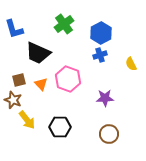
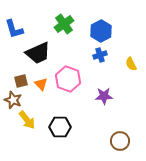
blue hexagon: moved 2 px up
black trapezoid: rotated 48 degrees counterclockwise
brown square: moved 2 px right, 1 px down
purple star: moved 1 px left, 2 px up
brown circle: moved 11 px right, 7 px down
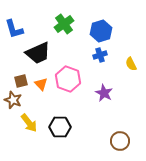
blue hexagon: rotated 10 degrees clockwise
purple star: moved 3 px up; rotated 30 degrees clockwise
yellow arrow: moved 2 px right, 3 px down
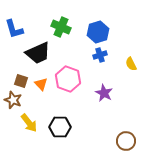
green cross: moved 3 px left, 3 px down; rotated 30 degrees counterclockwise
blue hexagon: moved 3 px left, 1 px down
brown square: rotated 32 degrees clockwise
brown circle: moved 6 px right
